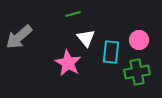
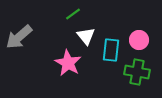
green line: rotated 21 degrees counterclockwise
white triangle: moved 2 px up
cyan rectangle: moved 2 px up
green cross: rotated 20 degrees clockwise
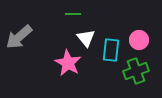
green line: rotated 35 degrees clockwise
white triangle: moved 2 px down
green cross: moved 1 px left, 1 px up; rotated 30 degrees counterclockwise
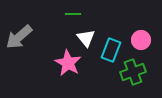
pink circle: moved 2 px right
cyan rectangle: rotated 15 degrees clockwise
green cross: moved 3 px left, 1 px down
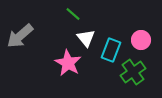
green line: rotated 42 degrees clockwise
gray arrow: moved 1 px right, 1 px up
green cross: rotated 15 degrees counterclockwise
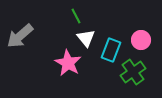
green line: moved 3 px right, 2 px down; rotated 21 degrees clockwise
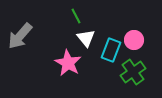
gray arrow: rotated 8 degrees counterclockwise
pink circle: moved 7 px left
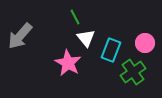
green line: moved 1 px left, 1 px down
pink circle: moved 11 px right, 3 px down
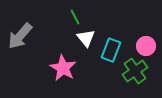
pink circle: moved 1 px right, 3 px down
pink star: moved 5 px left, 5 px down
green cross: moved 2 px right, 1 px up
